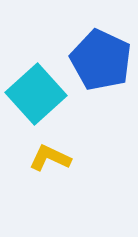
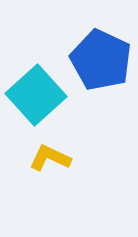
cyan square: moved 1 px down
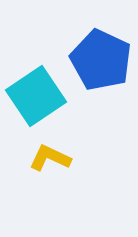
cyan square: moved 1 px down; rotated 8 degrees clockwise
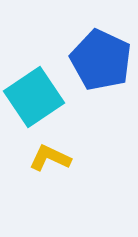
cyan square: moved 2 px left, 1 px down
